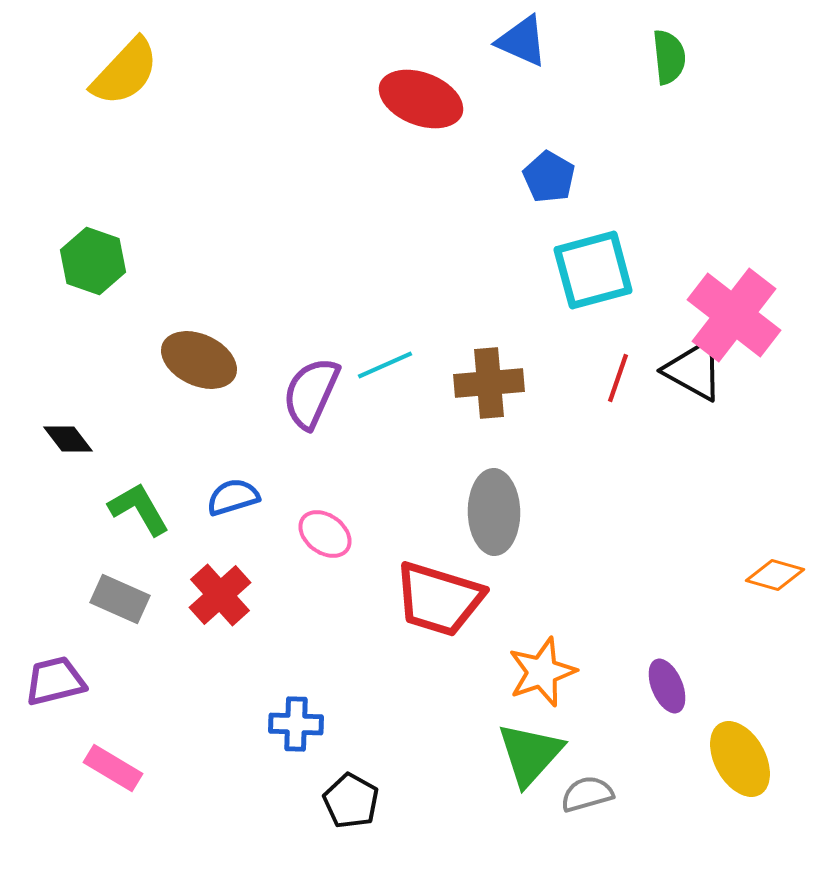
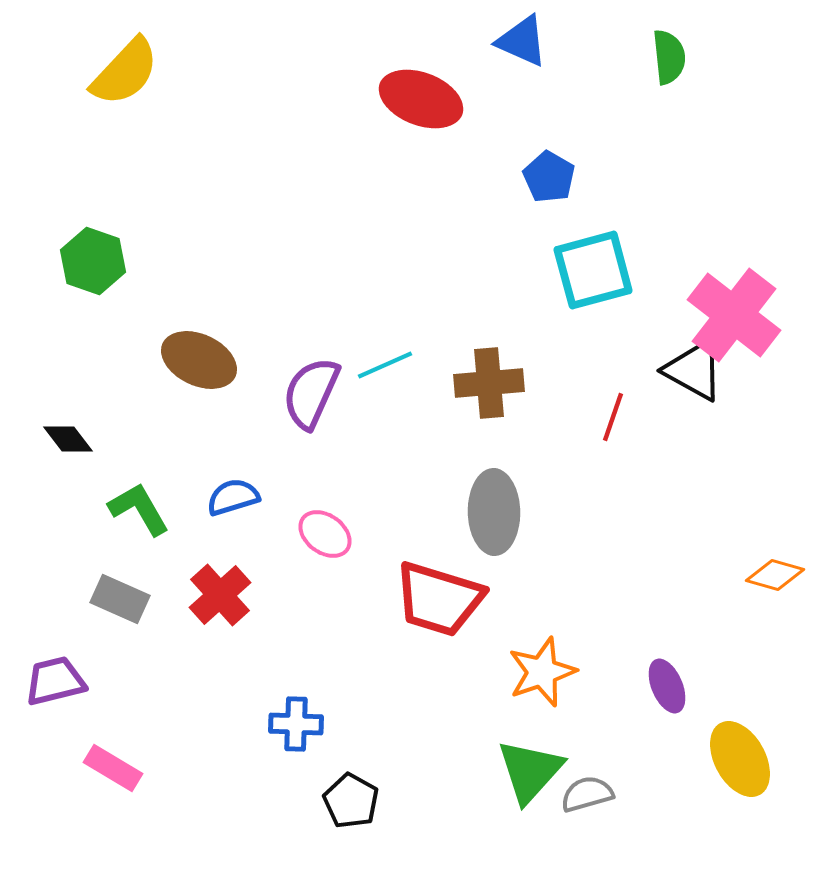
red line: moved 5 px left, 39 px down
green triangle: moved 17 px down
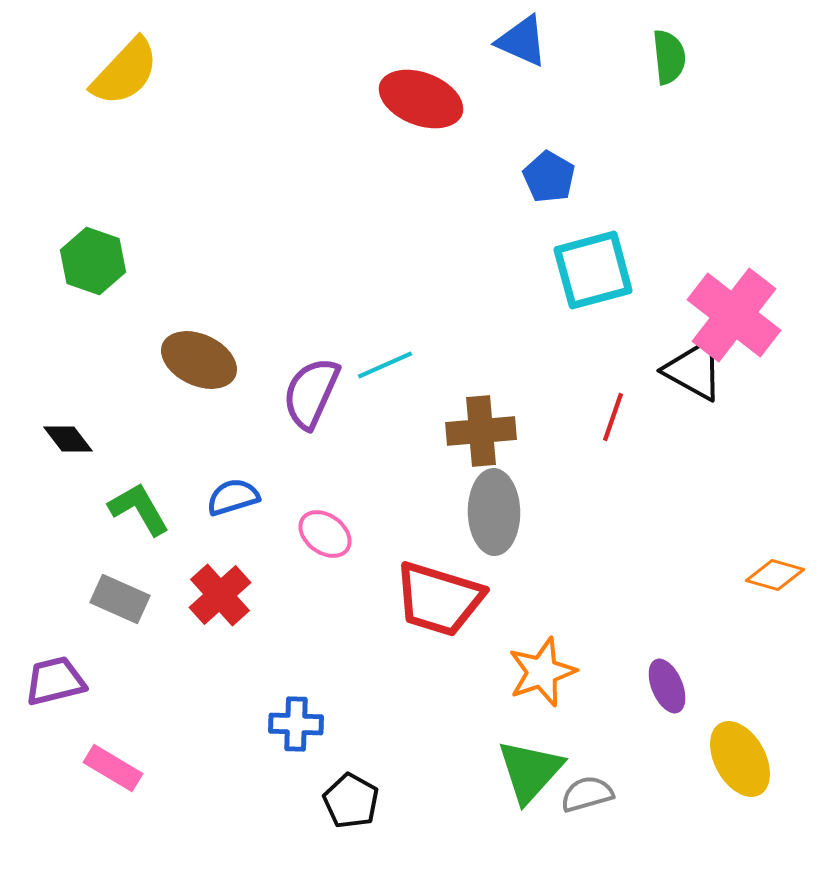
brown cross: moved 8 px left, 48 px down
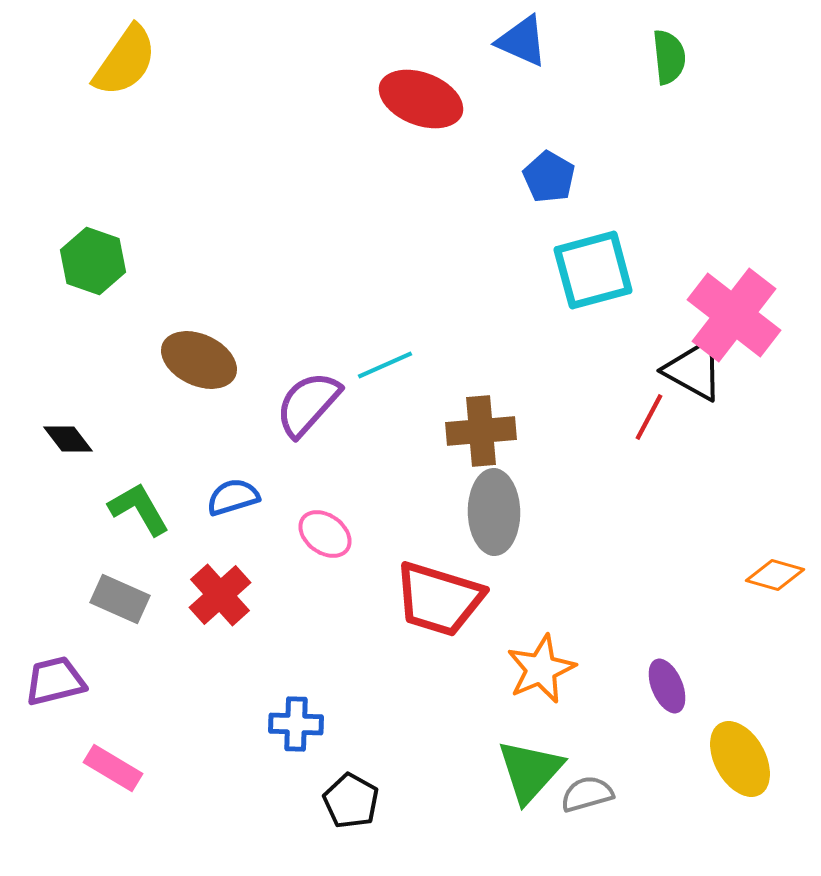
yellow semicircle: moved 11 px up; rotated 8 degrees counterclockwise
purple semicircle: moved 3 px left, 11 px down; rotated 18 degrees clockwise
red line: moved 36 px right; rotated 9 degrees clockwise
orange star: moved 1 px left, 3 px up; rotated 4 degrees counterclockwise
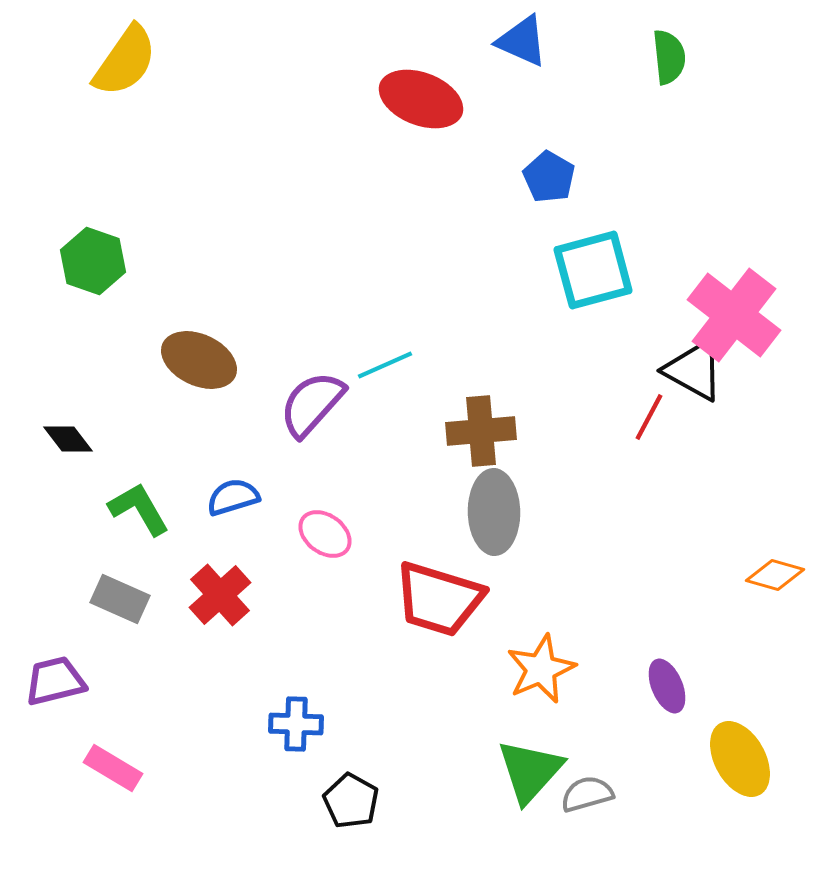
purple semicircle: moved 4 px right
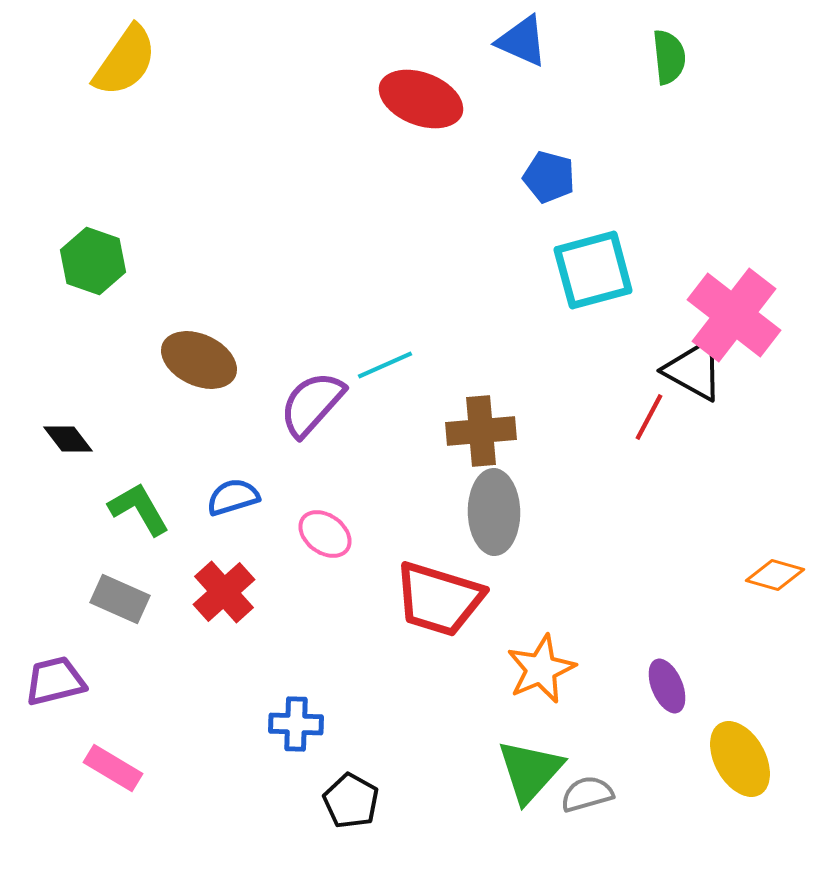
blue pentagon: rotated 15 degrees counterclockwise
red cross: moved 4 px right, 3 px up
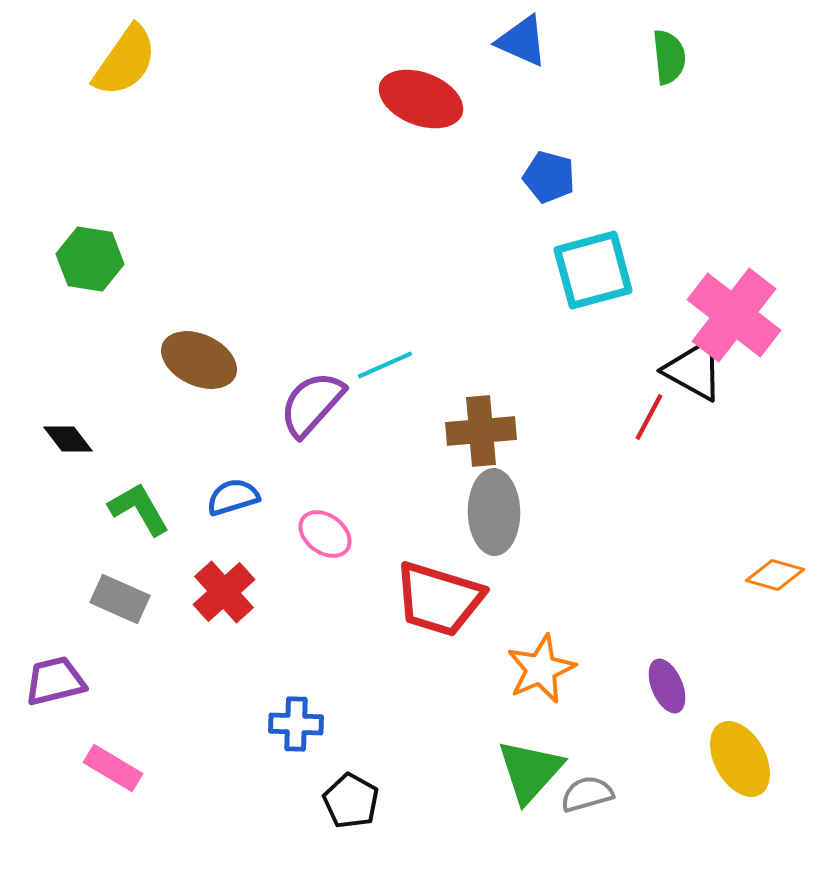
green hexagon: moved 3 px left, 2 px up; rotated 10 degrees counterclockwise
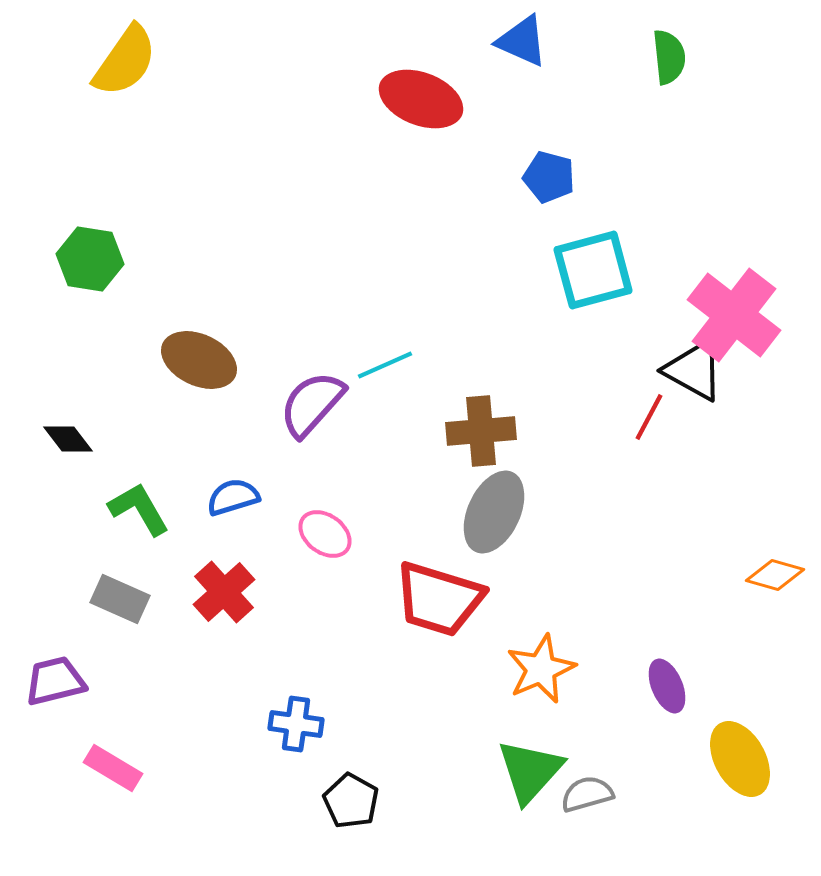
gray ellipse: rotated 26 degrees clockwise
blue cross: rotated 6 degrees clockwise
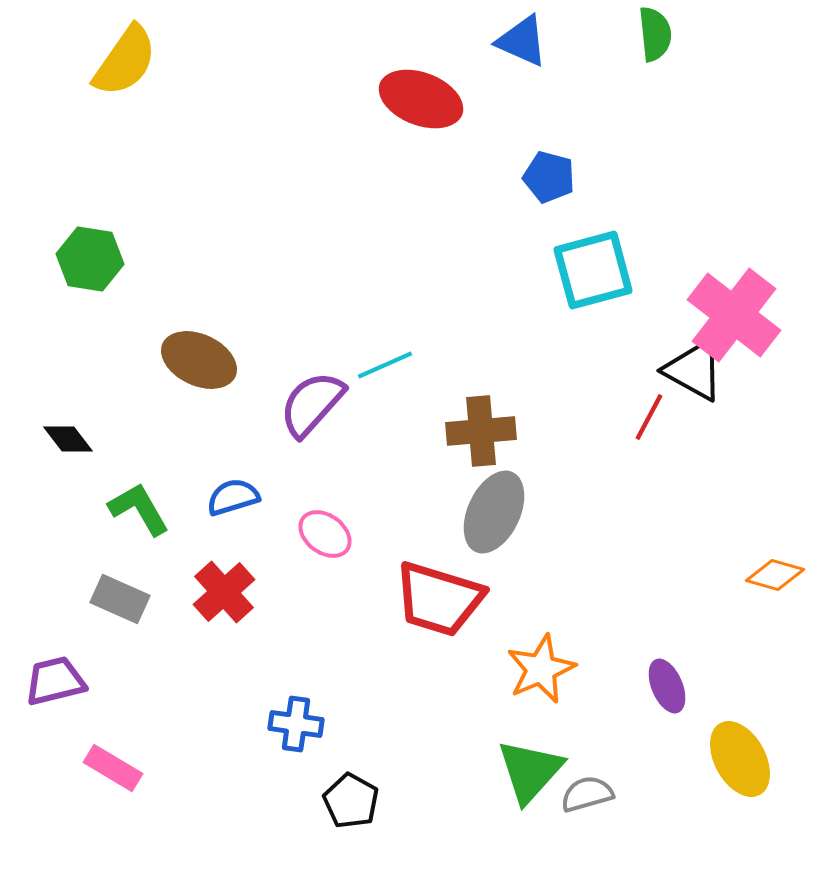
green semicircle: moved 14 px left, 23 px up
